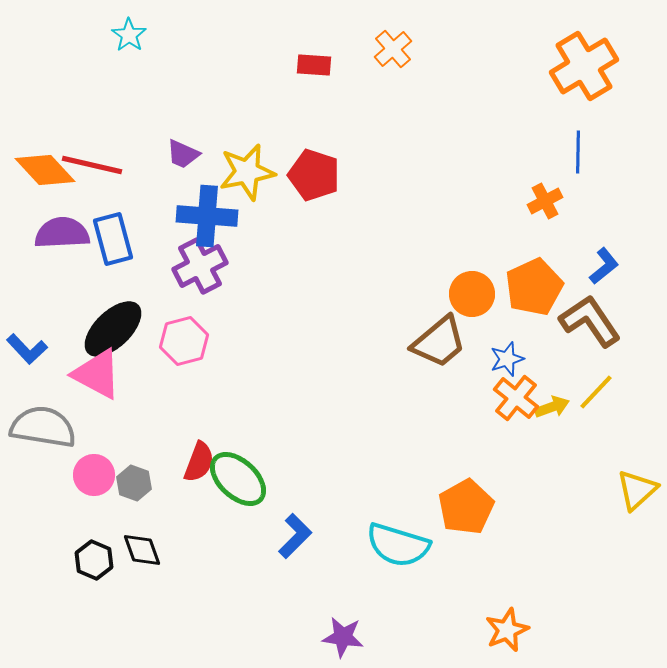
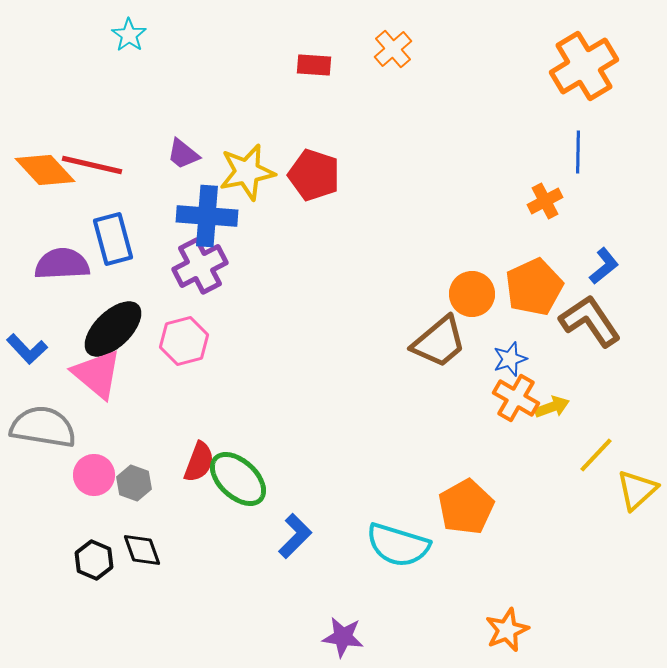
purple trapezoid at (183, 154): rotated 15 degrees clockwise
purple semicircle at (62, 233): moved 31 px down
blue star at (507, 359): moved 3 px right
pink triangle at (97, 374): rotated 12 degrees clockwise
yellow line at (596, 392): moved 63 px down
orange cross at (516, 398): rotated 9 degrees counterclockwise
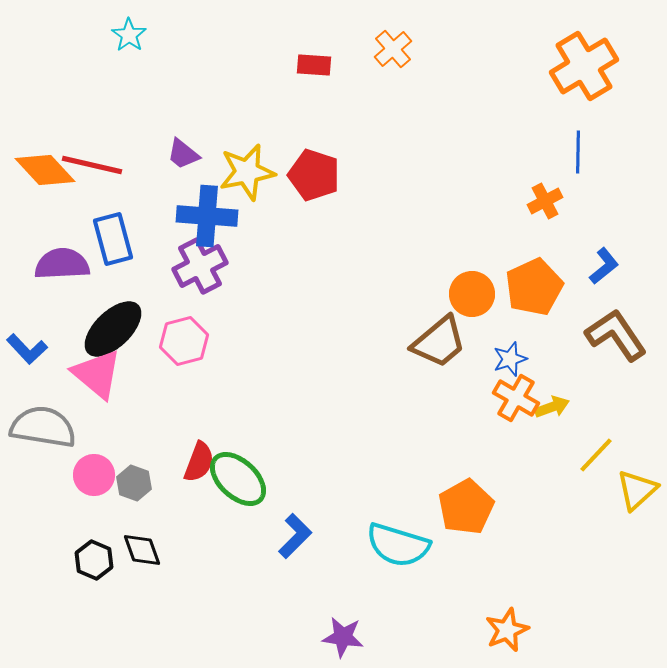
brown L-shape at (590, 321): moved 26 px right, 14 px down
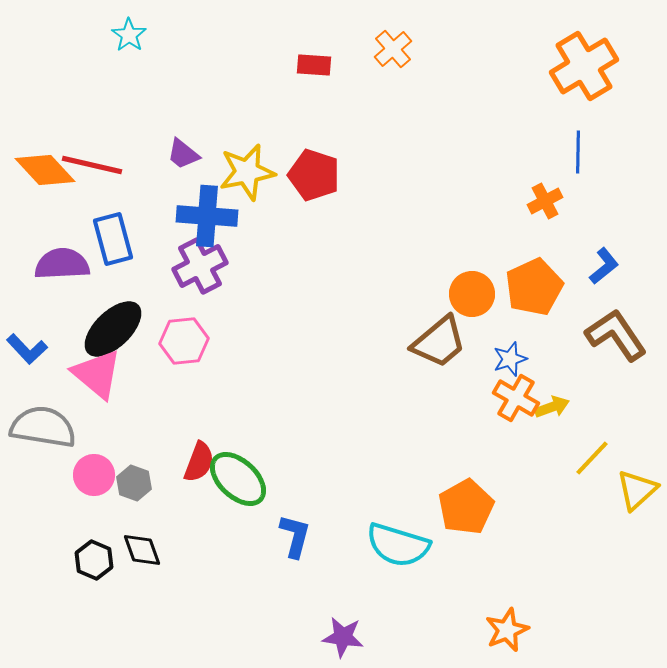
pink hexagon at (184, 341): rotated 9 degrees clockwise
yellow line at (596, 455): moved 4 px left, 3 px down
blue L-shape at (295, 536): rotated 30 degrees counterclockwise
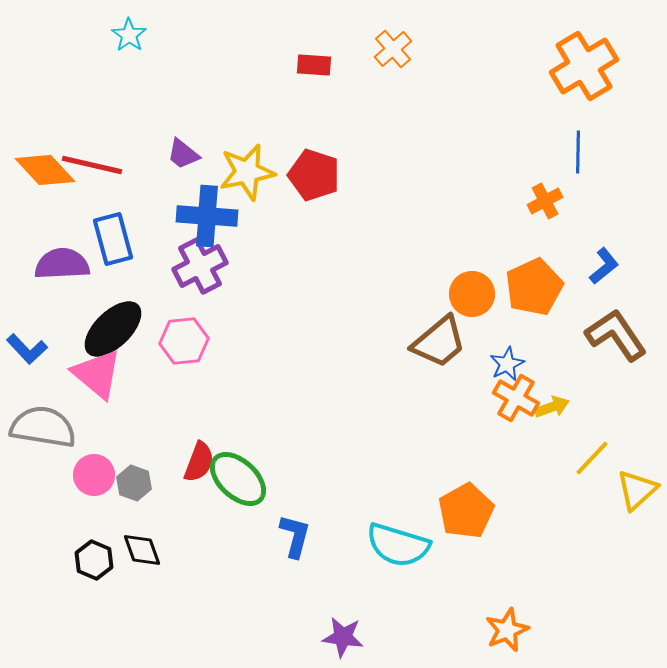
blue star at (510, 359): moved 3 px left, 5 px down; rotated 8 degrees counterclockwise
orange pentagon at (466, 507): moved 4 px down
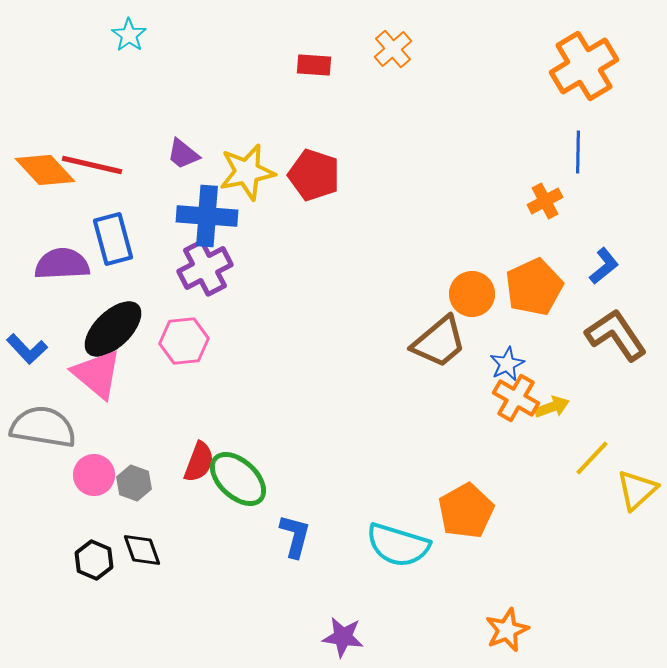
purple cross at (200, 266): moved 5 px right, 2 px down
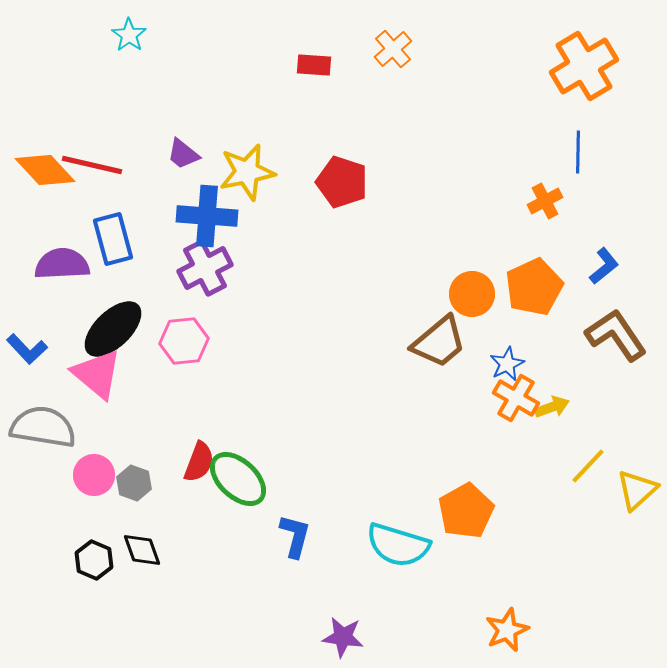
red pentagon at (314, 175): moved 28 px right, 7 px down
yellow line at (592, 458): moved 4 px left, 8 px down
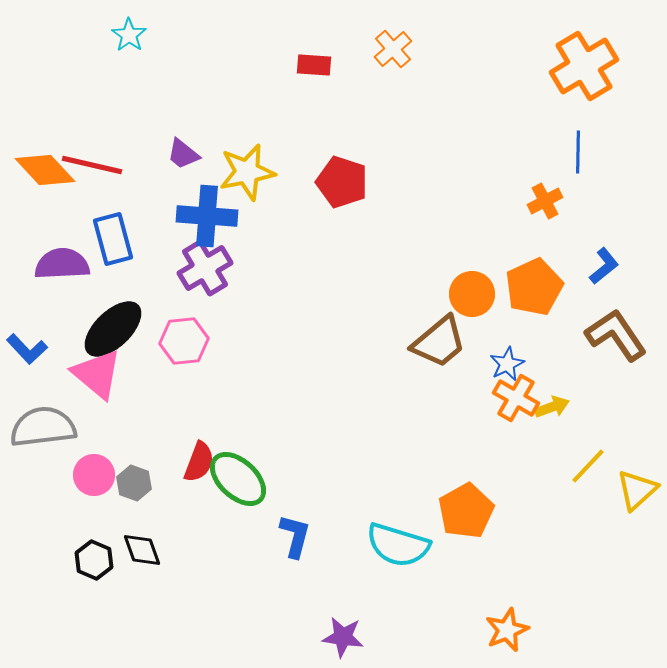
purple cross at (205, 268): rotated 4 degrees counterclockwise
gray semicircle at (43, 427): rotated 16 degrees counterclockwise
